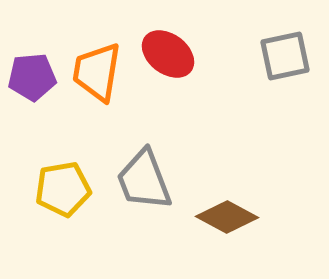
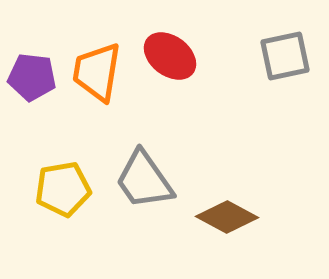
red ellipse: moved 2 px right, 2 px down
purple pentagon: rotated 12 degrees clockwise
gray trapezoid: rotated 14 degrees counterclockwise
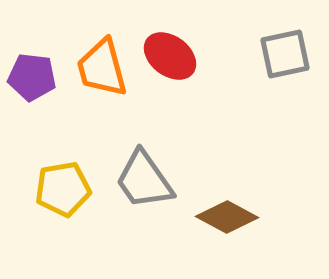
gray square: moved 2 px up
orange trapezoid: moved 5 px right, 4 px up; rotated 24 degrees counterclockwise
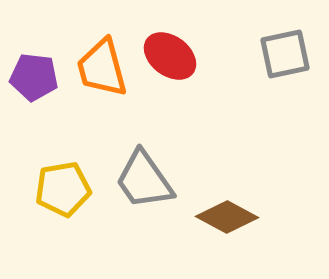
purple pentagon: moved 2 px right
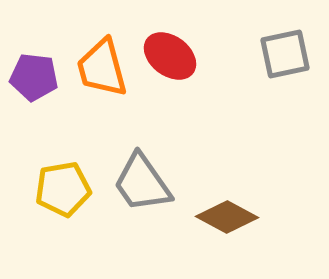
gray trapezoid: moved 2 px left, 3 px down
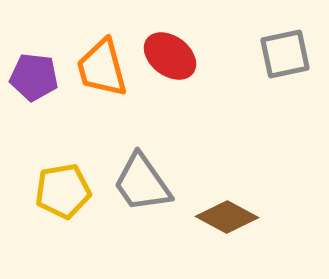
yellow pentagon: moved 2 px down
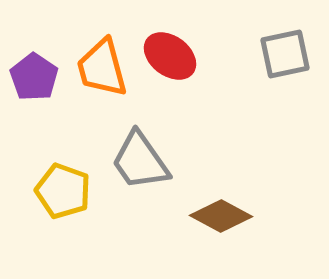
purple pentagon: rotated 27 degrees clockwise
gray trapezoid: moved 2 px left, 22 px up
yellow pentagon: rotated 30 degrees clockwise
brown diamond: moved 6 px left, 1 px up
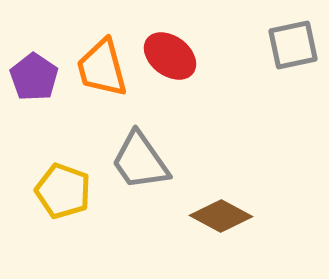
gray square: moved 8 px right, 9 px up
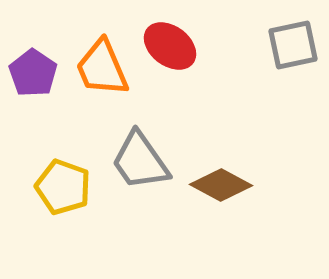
red ellipse: moved 10 px up
orange trapezoid: rotated 8 degrees counterclockwise
purple pentagon: moved 1 px left, 4 px up
yellow pentagon: moved 4 px up
brown diamond: moved 31 px up
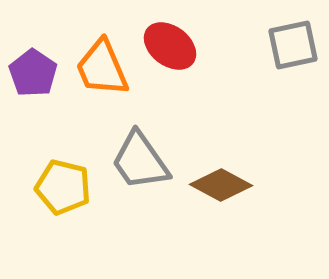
yellow pentagon: rotated 6 degrees counterclockwise
